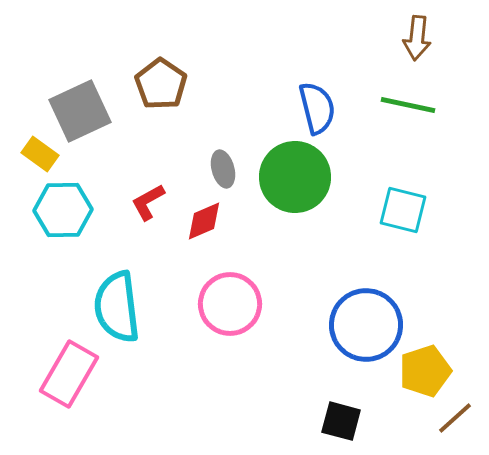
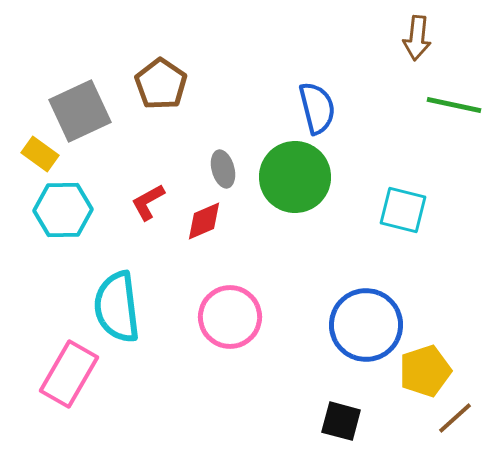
green line: moved 46 px right
pink circle: moved 13 px down
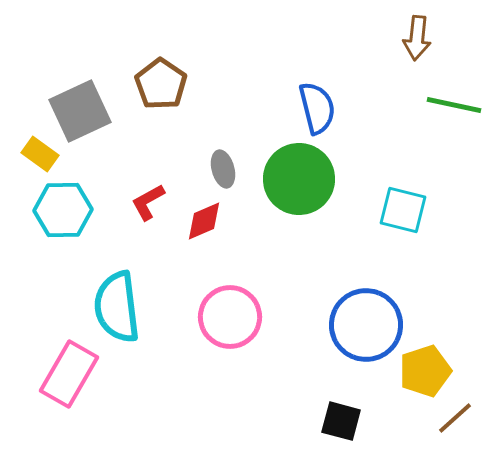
green circle: moved 4 px right, 2 px down
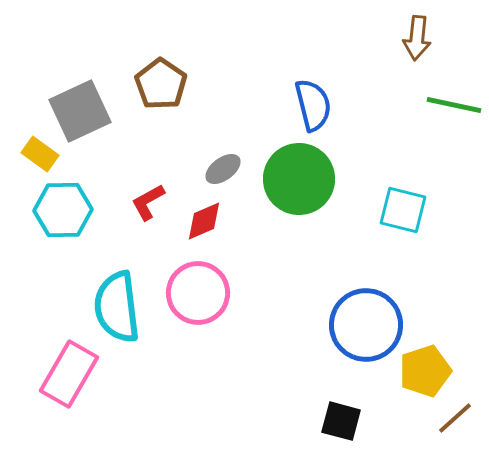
blue semicircle: moved 4 px left, 3 px up
gray ellipse: rotated 69 degrees clockwise
pink circle: moved 32 px left, 24 px up
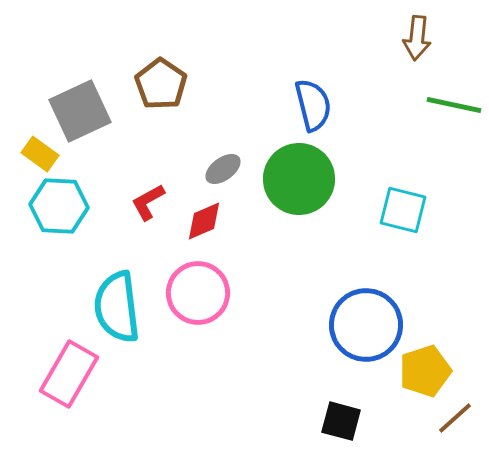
cyan hexagon: moved 4 px left, 4 px up; rotated 4 degrees clockwise
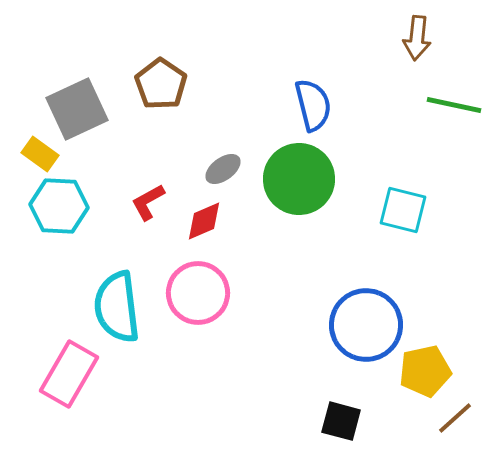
gray square: moved 3 px left, 2 px up
yellow pentagon: rotated 6 degrees clockwise
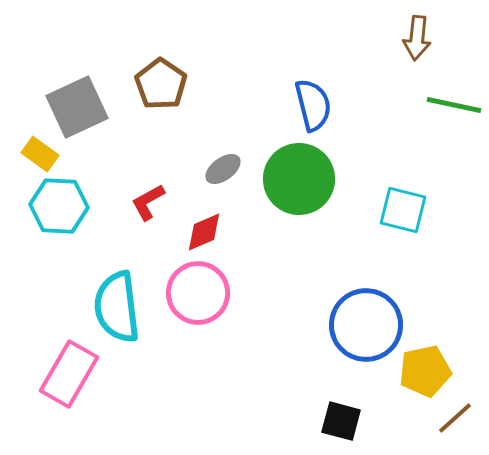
gray square: moved 2 px up
red diamond: moved 11 px down
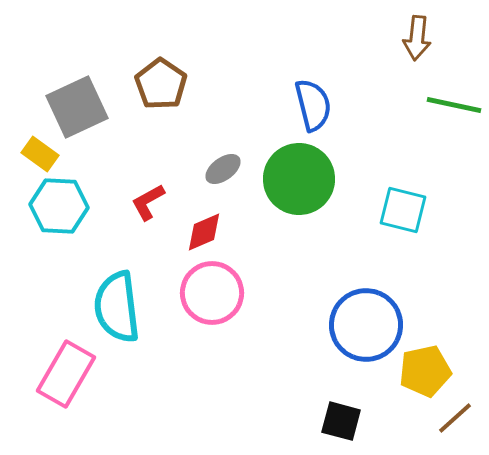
pink circle: moved 14 px right
pink rectangle: moved 3 px left
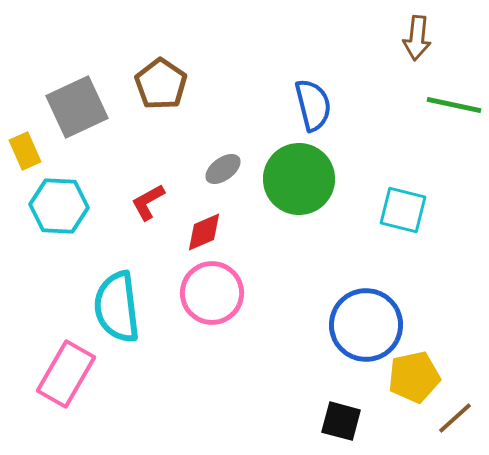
yellow rectangle: moved 15 px left, 3 px up; rotated 30 degrees clockwise
yellow pentagon: moved 11 px left, 6 px down
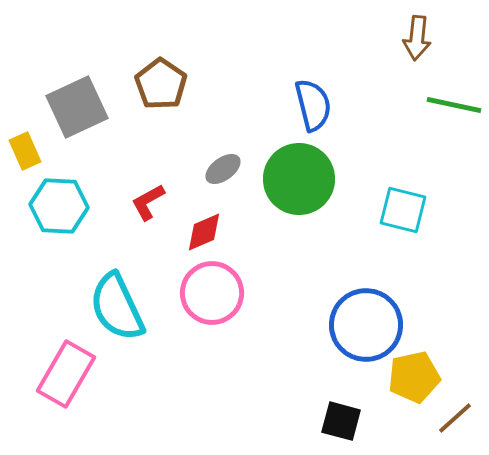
cyan semicircle: rotated 18 degrees counterclockwise
